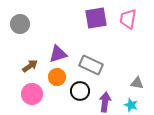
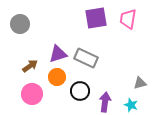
gray rectangle: moved 5 px left, 7 px up
gray triangle: moved 3 px right; rotated 24 degrees counterclockwise
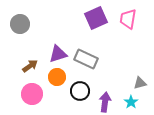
purple square: rotated 15 degrees counterclockwise
gray rectangle: moved 1 px down
cyan star: moved 3 px up; rotated 16 degrees clockwise
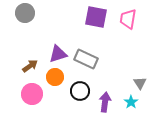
purple square: moved 1 px up; rotated 35 degrees clockwise
gray circle: moved 5 px right, 11 px up
orange circle: moved 2 px left
gray triangle: rotated 48 degrees counterclockwise
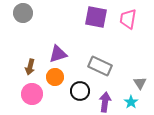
gray circle: moved 2 px left
gray rectangle: moved 14 px right, 7 px down
brown arrow: moved 1 px down; rotated 140 degrees clockwise
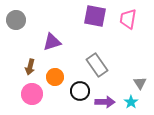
gray circle: moved 7 px left, 7 px down
purple square: moved 1 px left, 1 px up
purple triangle: moved 6 px left, 12 px up
gray rectangle: moved 3 px left, 1 px up; rotated 30 degrees clockwise
purple arrow: rotated 84 degrees clockwise
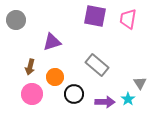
gray rectangle: rotated 15 degrees counterclockwise
black circle: moved 6 px left, 3 px down
cyan star: moved 3 px left, 3 px up
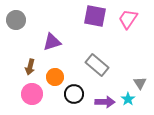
pink trapezoid: rotated 25 degrees clockwise
